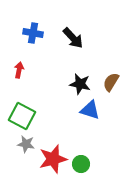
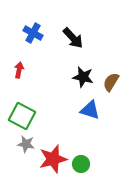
blue cross: rotated 18 degrees clockwise
black star: moved 3 px right, 7 px up
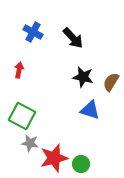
blue cross: moved 1 px up
gray star: moved 4 px right, 1 px up
red star: moved 1 px right, 1 px up
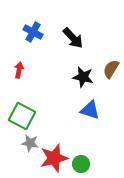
brown semicircle: moved 13 px up
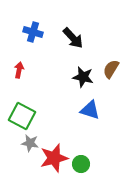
blue cross: rotated 12 degrees counterclockwise
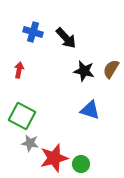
black arrow: moved 7 px left
black star: moved 1 px right, 6 px up
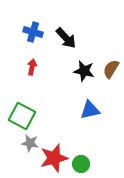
red arrow: moved 13 px right, 3 px up
blue triangle: rotated 30 degrees counterclockwise
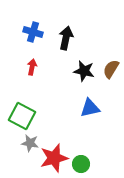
black arrow: rotated 125 degrees counterclockwise
blue triangle: moved 2 px up
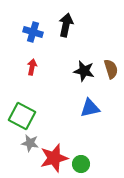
black arrow: moved 13 px up
brown semicircle: rotated 132 degrees clockwise
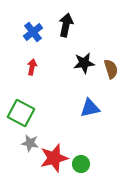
blue cross: rotated 36 degrees clockwise
black star: moved 8 px up; rotated 20 degrees counterclockwise
green square: moved 1 px left, 3 px up
